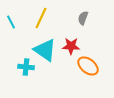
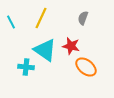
red star: rotated 12 degrees clockwise
orange ellipse: moved 2 px left, 1 px down
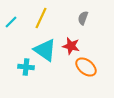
cyan line: rotated 72 degrees clockwise
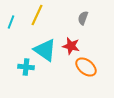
yellow line: moved 4 px left, 3 px up
cyan line: rotated 24 degrees counterclockwise
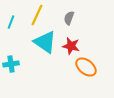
gray semicircle: moved 14 px left
cyan triangle: moved 8 px up
cyan cross: moved 15 px left, 3 px up; rotated 14 degrees counterclockwise
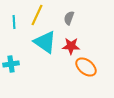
cyan line: moved 3 px right; rotated 24 degrees counterclockwise
red star: rotated 12 degrees counterclockwise
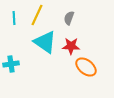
cyan line: moved 4 px up
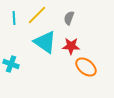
yellow line: rotated 20 degrees clockwise
cyan cross: rotated 28 degrees clockwise
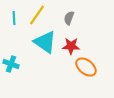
yellow line: rotated 10 degrees counterclockwise
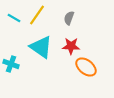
cyan line: rotated 56 degrees counterclockwise
cyan triangle: moved 4 px left, 5 px down
